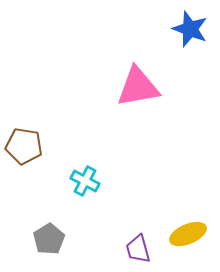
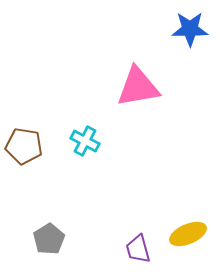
blue star: rotated 21 degrees counterclockwise
cyan cross: moved 40 px up
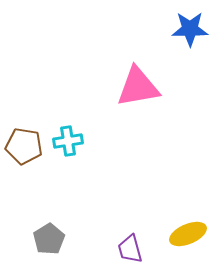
cyan cross: moved 17 px left; rotated 36 degrees counterclockwise
purple trapezoid: moved 8 px left
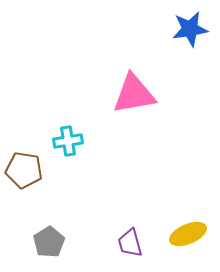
blue star: rotated 9 degrees counterclockwise
pink triangle: moved 4 px left, 7 px down
brown pentagon: moved 24 px down
gray pentagon: moved 3 px down
purple trapezoid: moved 6 px up
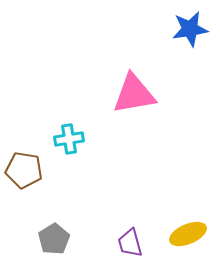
cyan cross: moved 1 px right, 2 px up
gray pentagon: moved 5 px right, 3 px up
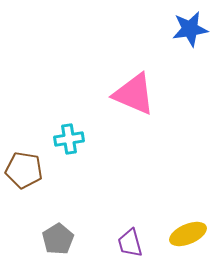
pink triangle: rotated 33 degrees clockwise
gray pentagon: moved 4 px right
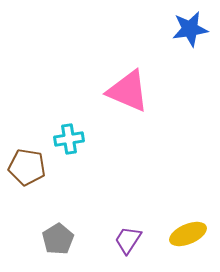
pink triangle: moved 6 px left, 3 px up
brown pentagon: moved 3 px right, 3 px up
purple trapezoid: moved 2 px left, 3 px up; rotated 48 degrees clockwise
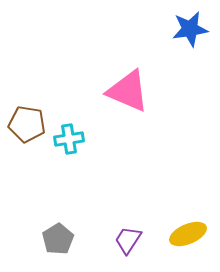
brown pentagon: moved 43 px up
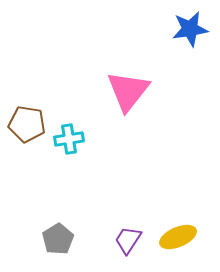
pink triangle: rotated 45 degrees clockwise
yellow ellipse: moved 10 px left, 3 px down
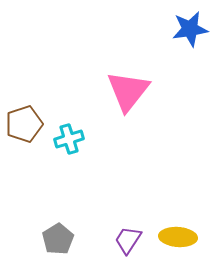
brown pentagon: moved 3 px left; rotated 27 degrees counterclockwise
cyan cross: rotated 8 degrees counterclockwise
yellow ellipse: rotated 27 degrees clockwise
